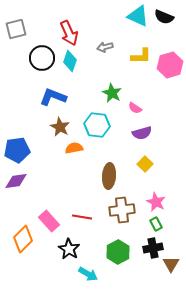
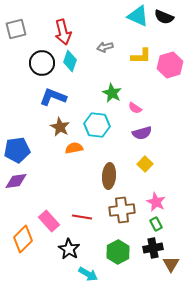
red arrow: moved 6 px left, 1 px up; rotated 10 degrees clockwise
black circle: moved 5 px down
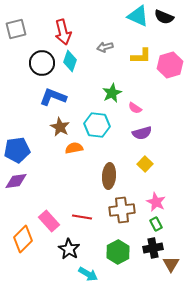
green star: rotated 18 degrees clockwise
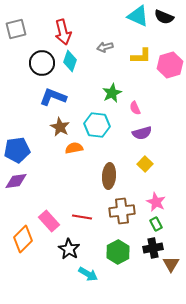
pink semicircle: rotated 32 degrees clockwise
brown cross: moved 1 px down
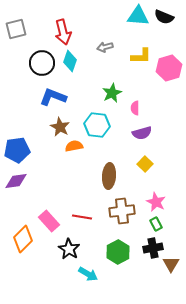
cyan triangle: rotated 20 degrees counterclockwise
pink hexagon: moved 1 px left, 3 px down
pink semicircle: rotated 24 degrees clockwise
orange semicircle: moved 2 px up
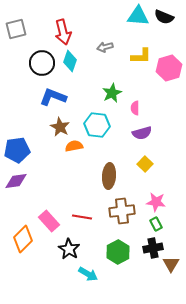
pink star: rotated 18 degrees counterclockwise
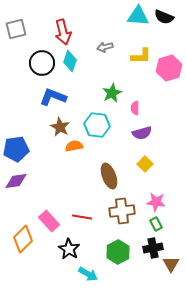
blue pentagon: moved 1 px left, 1 px up
brown ellipse: rotated 25 degrees counterclockwise
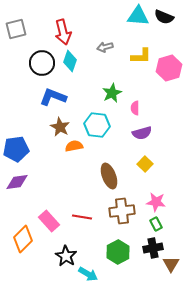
purple diamond: moved 1 px right, 1 px down
black star: moved 3 px left, 7 px down
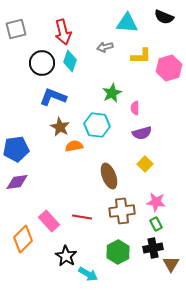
cyan triangle: moved 11 px left, 7 px down
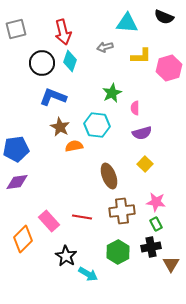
black cross: moved 2 px left, 1 px up
